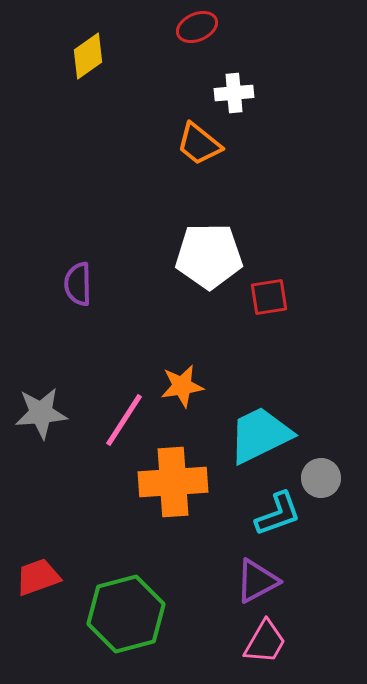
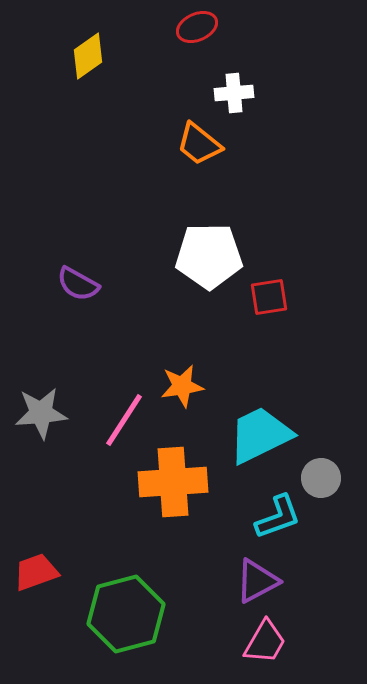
purple semicircle: rotated 60 degrees counterclockwise
cyan L-shape: moved 3 px down
red trapezoid: moved 2 px left, 5 px up
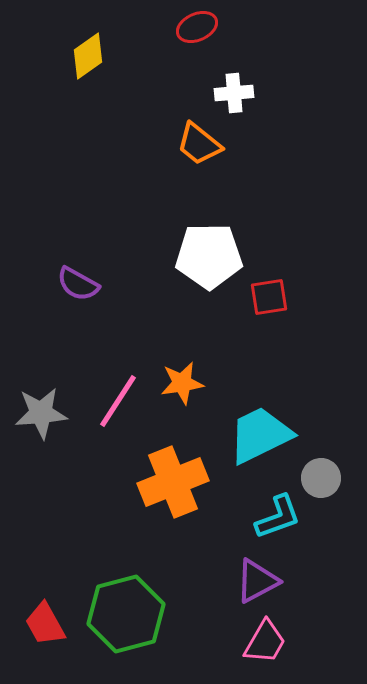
orange star: moved 3 px up
pink line: moved 6 px left, 19 px up
orange cross: rotated 18 degrees counterclockwise
red trapezoid: moved 9 px right, 52 px down; rotated 99 degrees counterclockwise
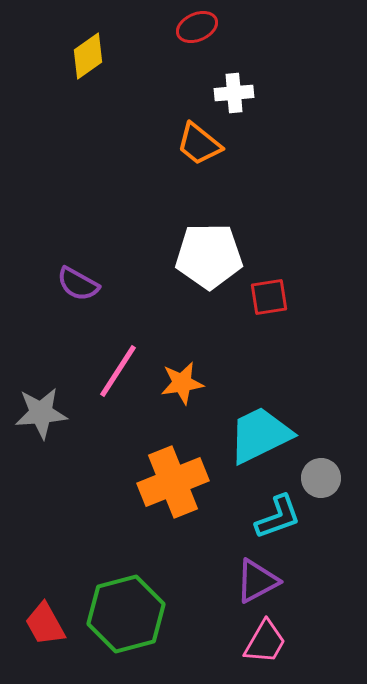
pink line: moved 30 px up
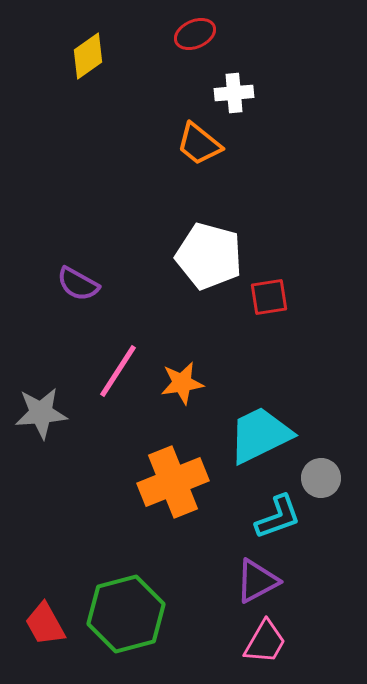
red ellipse: moved 2 px left, 7 px down
white pentagon: rotated 16 degrees clockwise
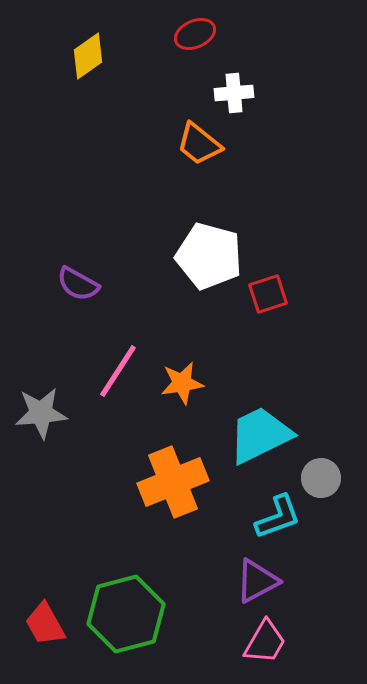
red square: moved 1 px left, 3 px up; rotated 9 degrees counterclockwise
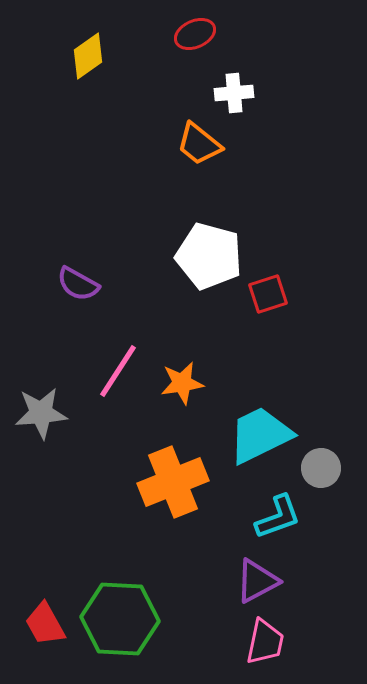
gray circle: moved 10 px up
green hexagon: moved 6 px left, 5 px down; rotated 18 degrees clockwise
pink trapezoid: rotated 18 degrees counterclockwise
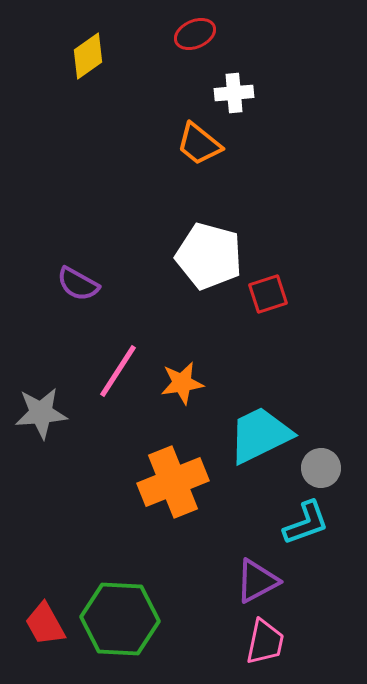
cyan L-shape: moved 28 px right, 6 px down
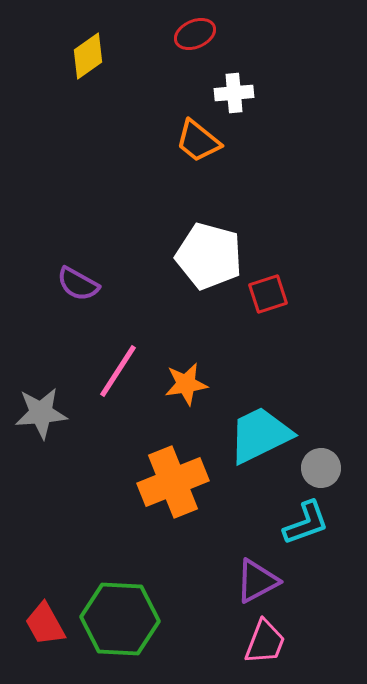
orange trapezoid: moved 1 px left, 3 px up
orange star: moved 4 px right, 1 px down
pink trapezoid: rotated 9 degrees clockwise
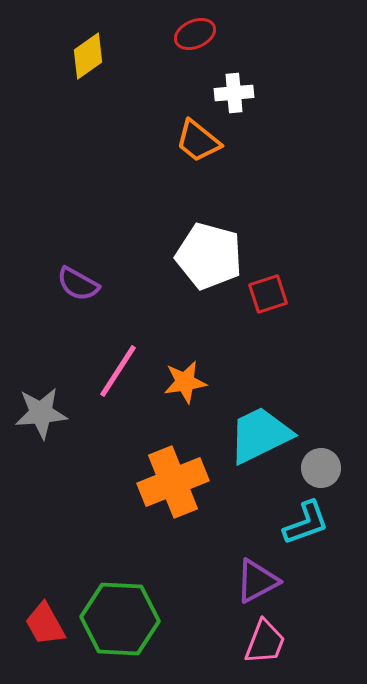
orange star: moved 1 px left, 2 px up
